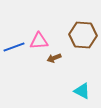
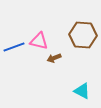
pink triangle: rotated 18 degrees clockwise
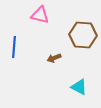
pink triangle: moved 1 px right, 26 px up
blue line: rotated 65 degrees counterclockwise
cyan triangle: moved 3 px left, 4 px up
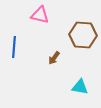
brown arrow: rotated 32 degrees counterclockwise
cyan triangle: moved 1 px right; rotated 18 degrees counterclockwise
